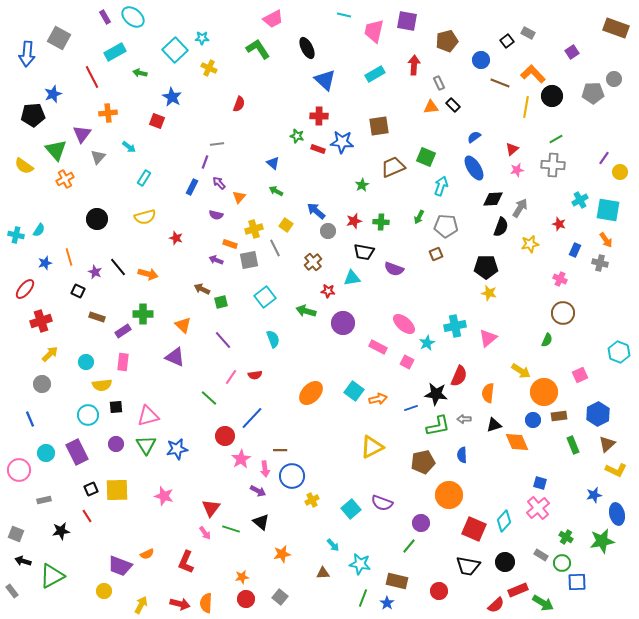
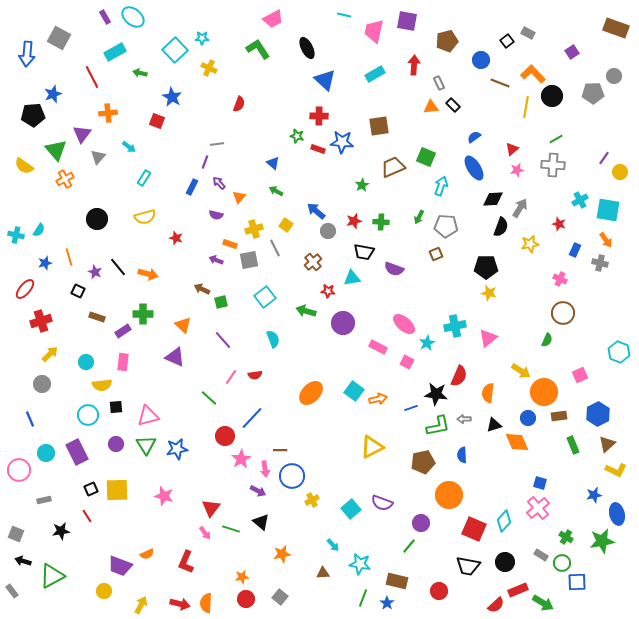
gray circle at (614, 79): moved 3 px up
blue circle at (533, 420): moved 5 px left, 2 px up
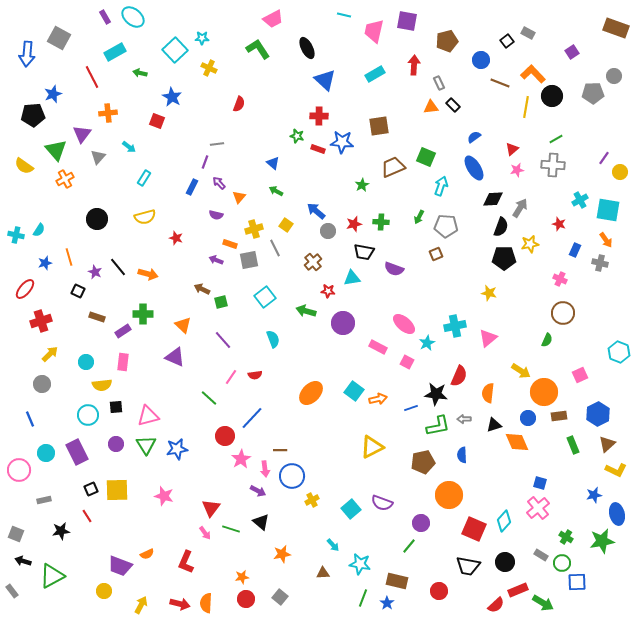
red star at (354, 221): moved 3 px down
black pentagon at (486, 267): moved 18 px right, 9 px up
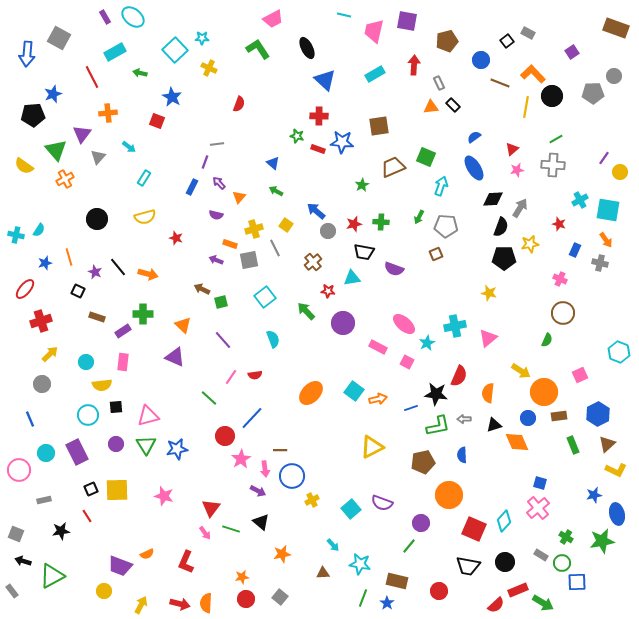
green arrow at (306, 311): rotated 30 degrees clockwise
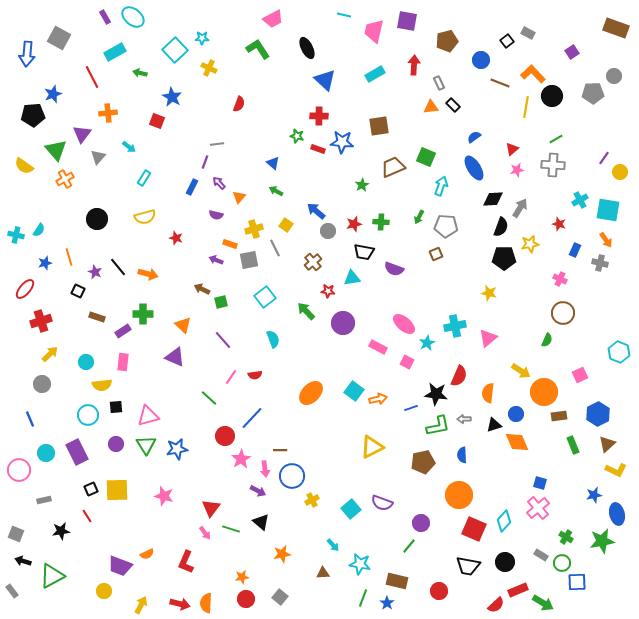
blue circle at (528, 418): moved 12 px left, 4 px up
orange circle at (449, 495): moved 10 px right
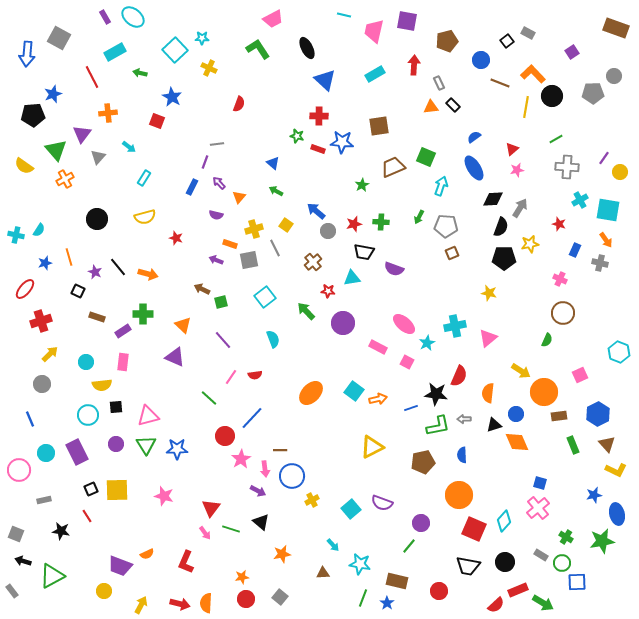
gray cross at (553, 165): moved 14 px right, 2 px down
brown square at (436, 254): moved 16 px right, 1 px up
brown triangle at (607, 444): rotated 30 degrees counterclockwise
blue star at (177, 449): rotated 10 degrees clockwise
black star at (61, 531): rotated 18 degrees clockwise
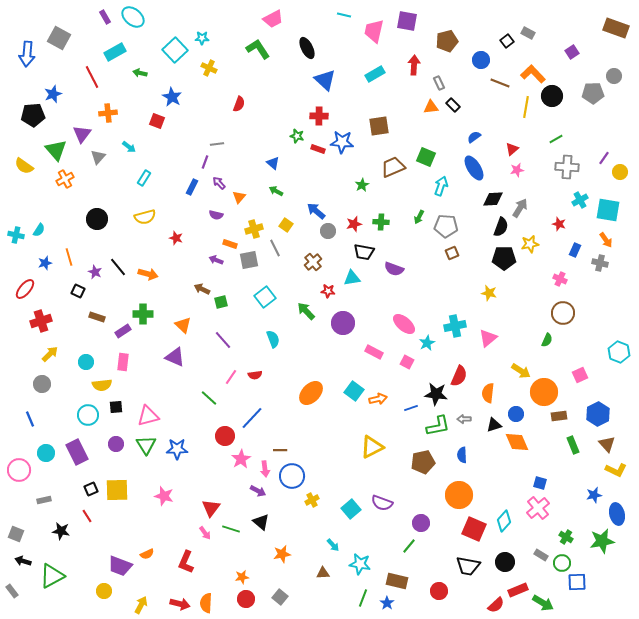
pink rectangle at (378, 347): moved 4 px left, 5 px down
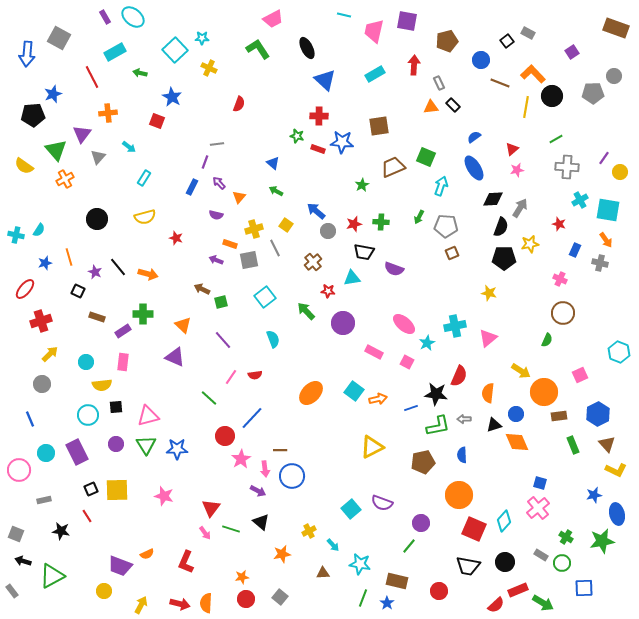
yellow cross at (312, 500): moved 3 px left, 31 px down
blue square at (577, 582): moved 7 px right, 6 px down
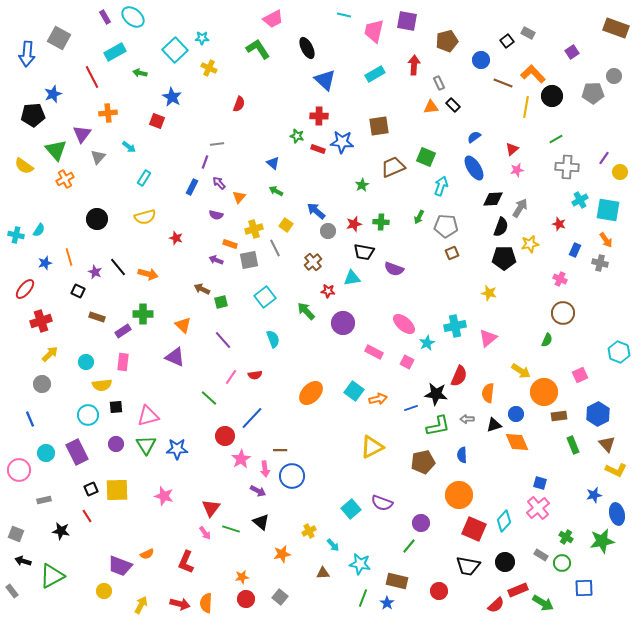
brown line at (500, 83): moved 3 px right
gray arrow at (464, 419): moved 3 px right
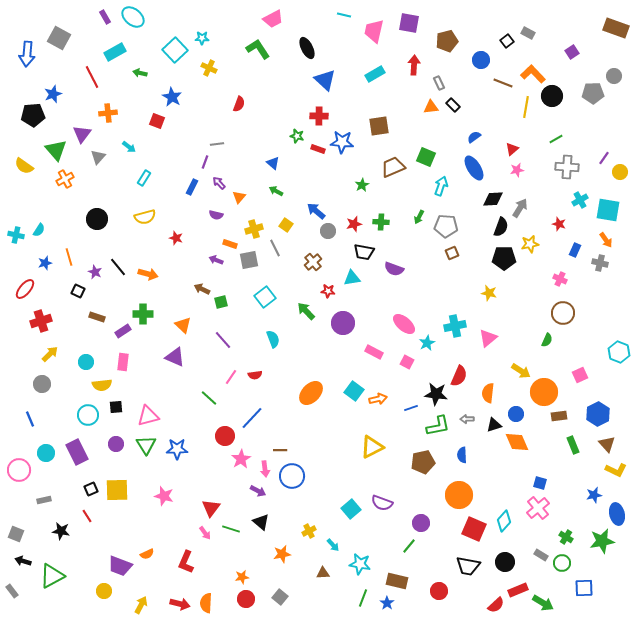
purple square at (407, 21): moved 2 px right, 2 px down
